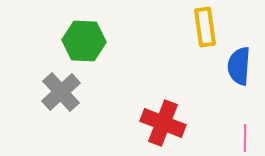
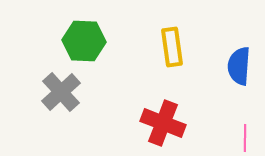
yellow rectangle: moved 33 px left, 20 px down
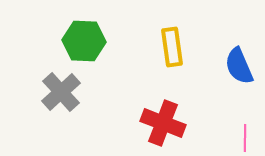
blue semicircle: rotated 27 degrees counterclockwise
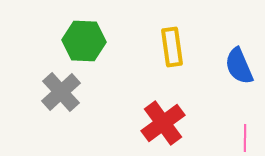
red cross: rotated 33 degrees clockwise
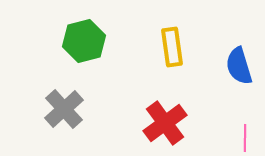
green hexagon: rotated 18 degrees counterclockwise
blue semicircle: rotated 6 degrees clockwise
gray cross: moved 3 px right, 17 px down
red cross: moved 2 px right
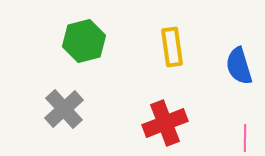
red cross: rotated 15 degrees clockwise
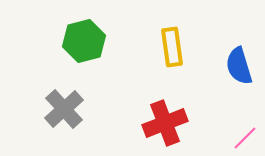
pink line: rotated 44 degrees clockwise
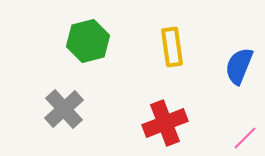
green hexagon: moved 4 px right
blue semicircle: rotated 39 degrees clockwise
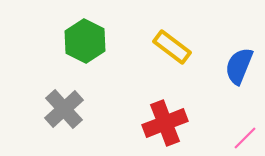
green hexagon: moved 3 px left; rotated 18 degrees counterclockwise
yellow rectangle: rotated 45 degrees counterclockwise
